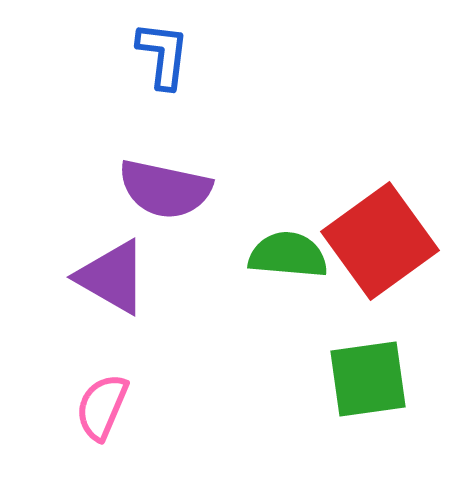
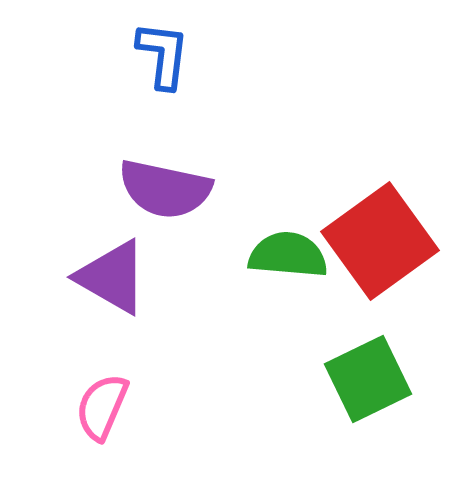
green square: rotated 18 degrees counterclockwise
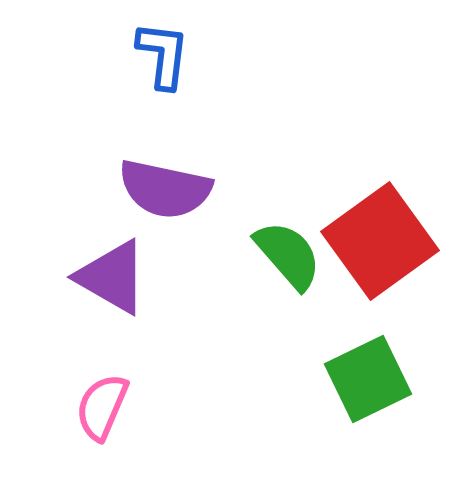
green semicircle: rotated 44 degrees clockwise
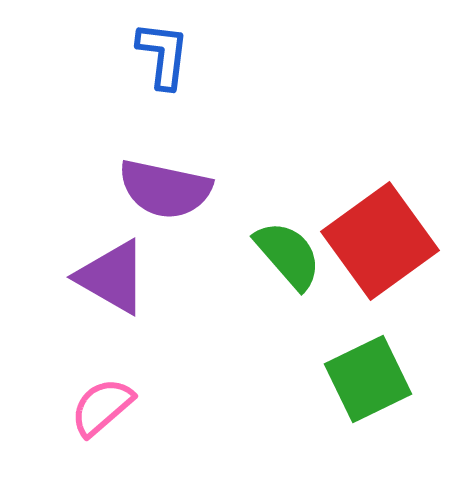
pink semicircle: rotated 26 degrees clockwise
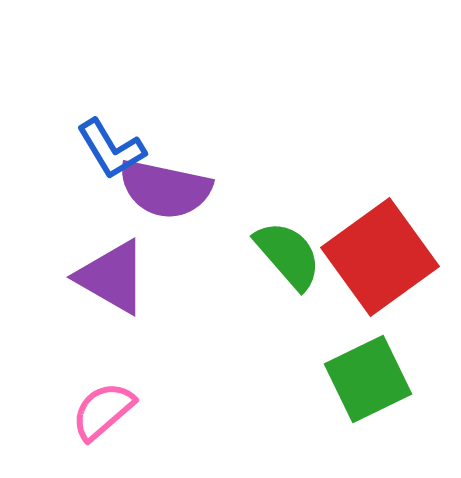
blue L-shape: moved 52 px left, 94 px down; rotated 142 degrees clockwise
red square: moved 16 px down
pink semicircle: moved 1 px right, 4 px down
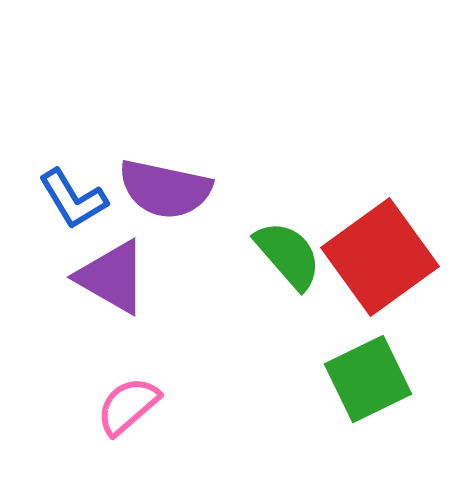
blue L-shape: moved 38 px left, 50 px down
pink semicircle: moved 25 px right, 5 px up
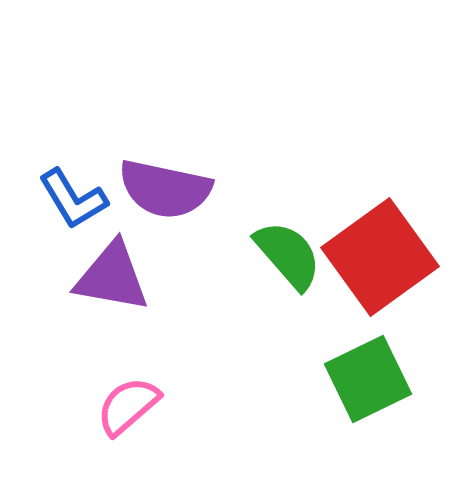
purple triangle: rotated 20 degrees counterclockwise
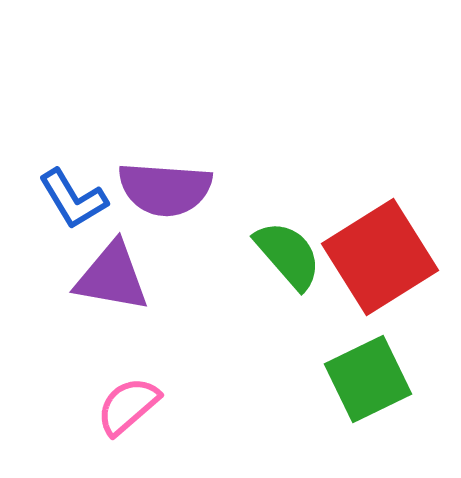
purple semicircle: rotated 8 degrees counterclockwise
red square: rotated 4 degrees clockwise
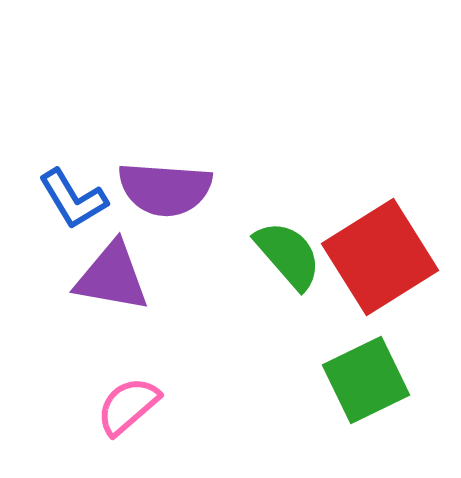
green square: moved 2 px left, 1 px down
